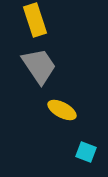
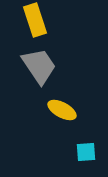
cyan square: rotated 25 degrees counterclockwise
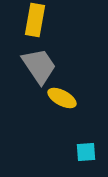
yellow rectangle: rotated 28 degrees clockwise
yellow ellipse: moved 12 px up
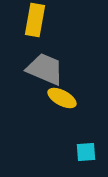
gray trapezoid: moved 6 px right, 3 px down; rotated 33 degrees counterclockwise
